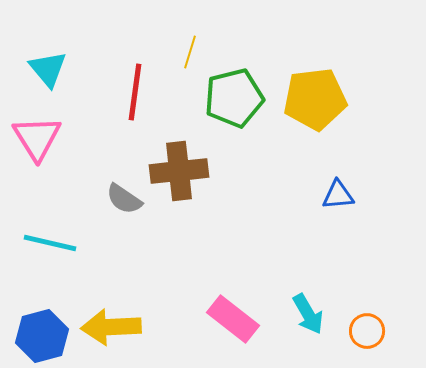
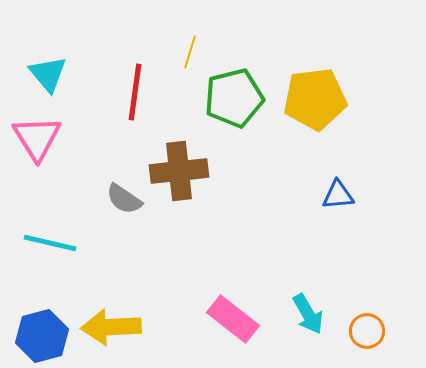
cyan triangle: moved 5 px down
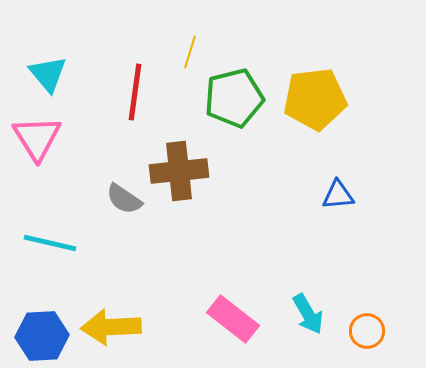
blue hexagon: rotated 12 degrees clockwise
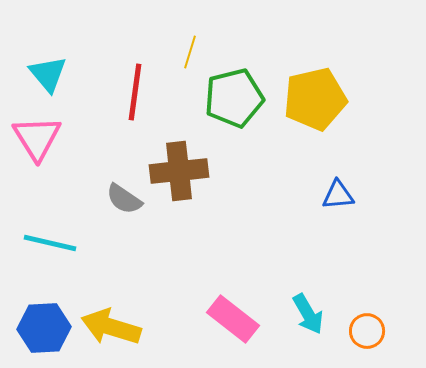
yellow pentagon: rotated 6 degrees counterclockwise
yellow arrow: rotated 20 degrees clockwise
blue hexagon: moved 2 px right, 8 px up
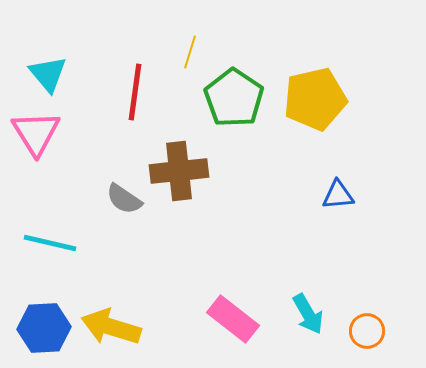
green pentagon: rotated 24 degrees counterclockwise
pink triangle: moved 1 px left, 5 px up
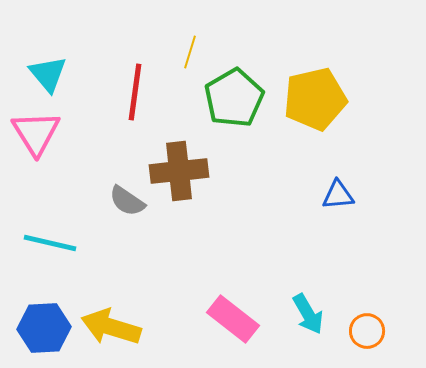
green pentagon: rotated 8 degrees clockwise
gray semicircle: moved 3 px right, 2 px down
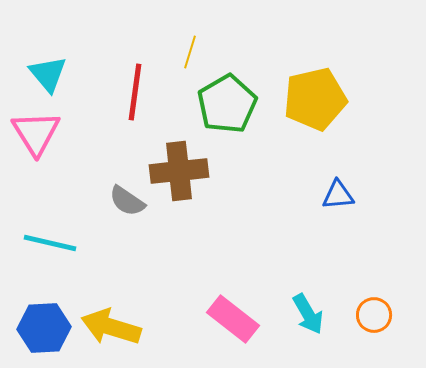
green pentagon: moved 7 px left, 6 px down
orange circle: moved 7 px right, 16 px up
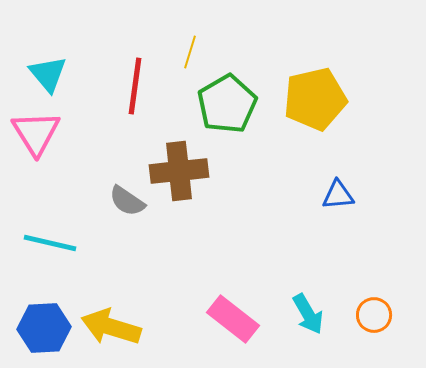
red line: moved 6 px up
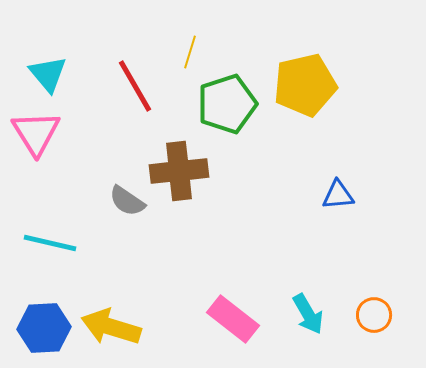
red line: rotated 38 degrees counterclockwise
yellow pentagon: moved 10 px left, 14 px up
green pentagon: rotated 12 degrees clockwise
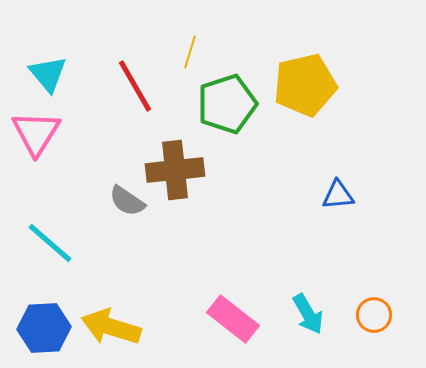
pink triangle: rotated 4 degrees clockwise
brown cross: moved 4 px left, 1 px up
cyan line: rotated 28 degrees clockwise
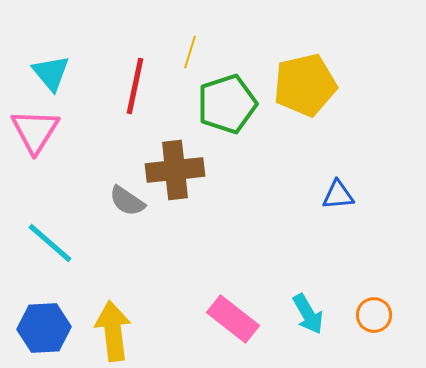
cyan triangle: moved 3 px right, 1 px up
red line: rotated 42 degrees clockwise
pink triangle: moved 1 px left, 2 px up
yellow arrow: moved 2 px right, 4 px down; rotated 66 degrees clockwise
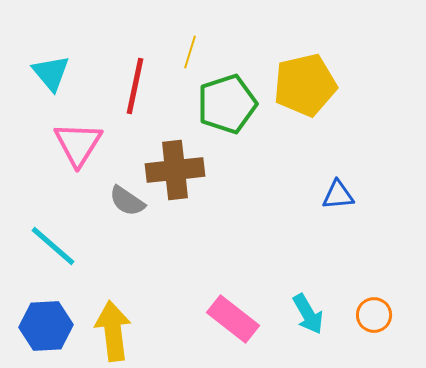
pink triangle: moved 43 px right, 13 px down
cyan line: moved 3 px right, 3 px down
blue hexagon: moved 2 px right, 2 px up
